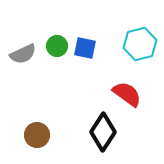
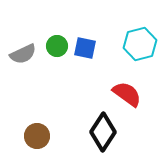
brown circle: moved 1 px down
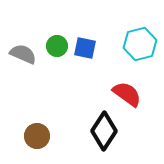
gray semicircle: rotated 132 degrees counterclockwise
black diamond: moved 1 px right, 1 px up
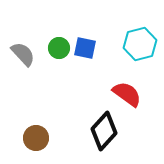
green circle: moved 2 px right, 2 px down
gray semicircle: rotated 24 degrees clockwise
black diamond: rotated 9 degrees clockwise
brown circle: moved 1 px left, 2 px down
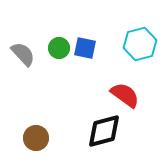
red semicircle: moved 2 px left, 1 px down
black diamond: rotated 33 degrees clockwise
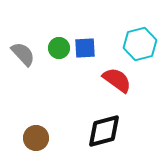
blue square: rotated 15 degrees counterclockwise
red semicircle: moved 8 px left, 15 px up
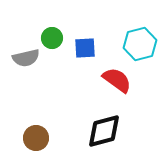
green circle: moved 7 px left, 10 px up
gray semicircle: moved 3 px right, 4 px down; rotated 120 degrees clockwise
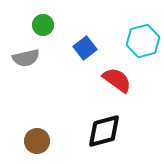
green circle: moved 9 px left, 13 px up
cyan hexagon: moved 3 px right, 3 px up
blue square: rotated 35 degrees counterclockwise
brown circle: moved 1 px right, 3 px down
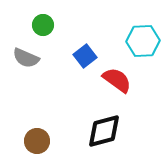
cyan hexagon: rotated 12 degrees clockwise
blue square: moved 8 px down
gray semicircle: rotated 36 degrees clockwise
